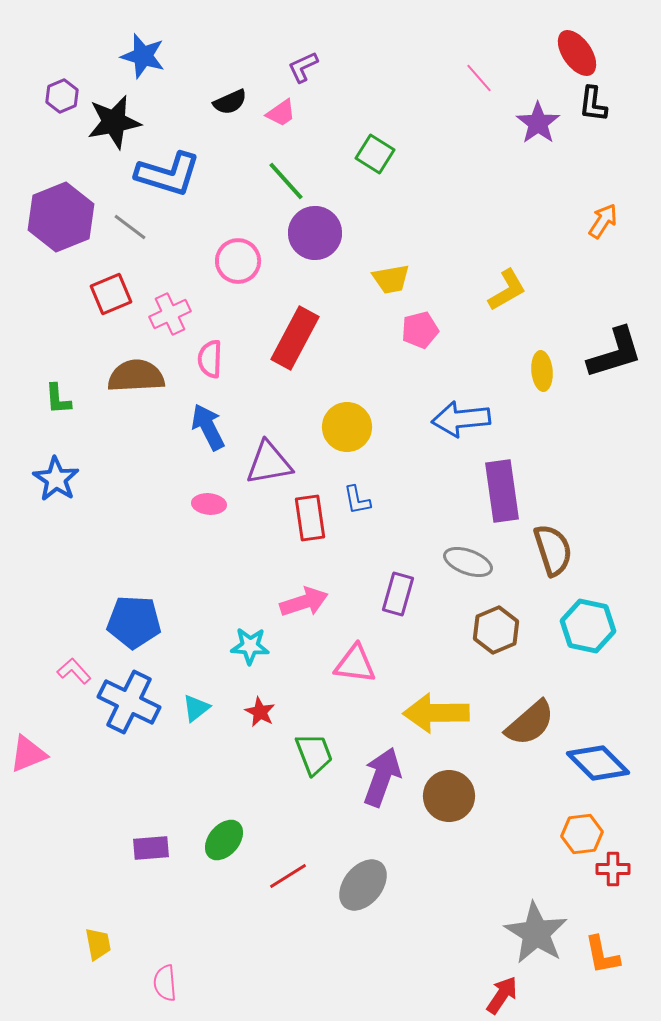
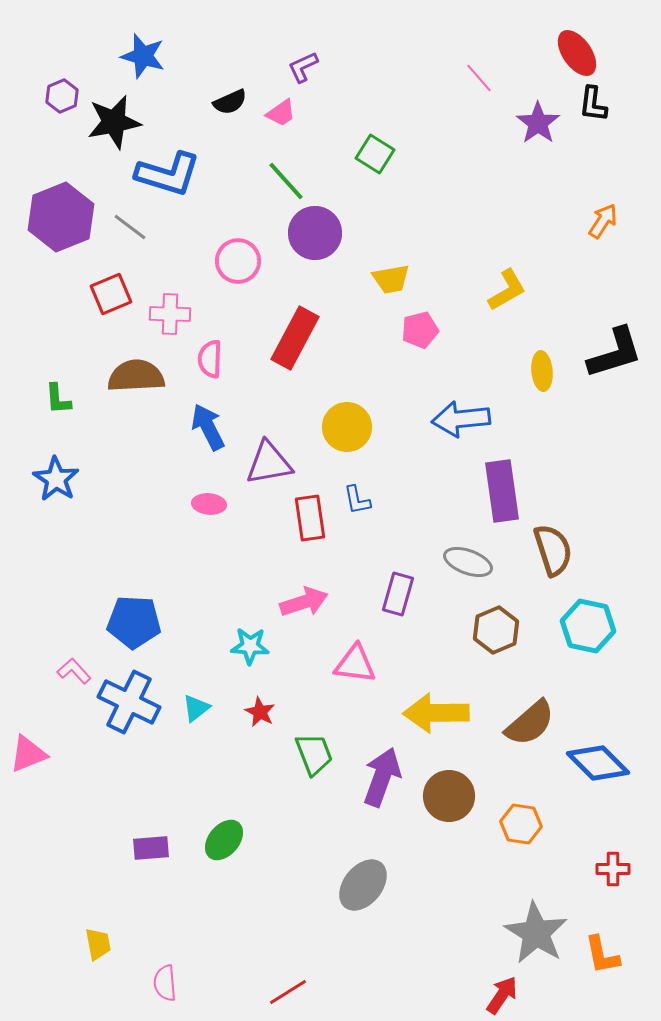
pink cross at (170, 314): rotated 27 degrees clockwise
orange hexagon at (582, 834): moved 61 px left, 10 px up; rotated 15 degrees clockwise
red line at (288, 876): moved 116 px down
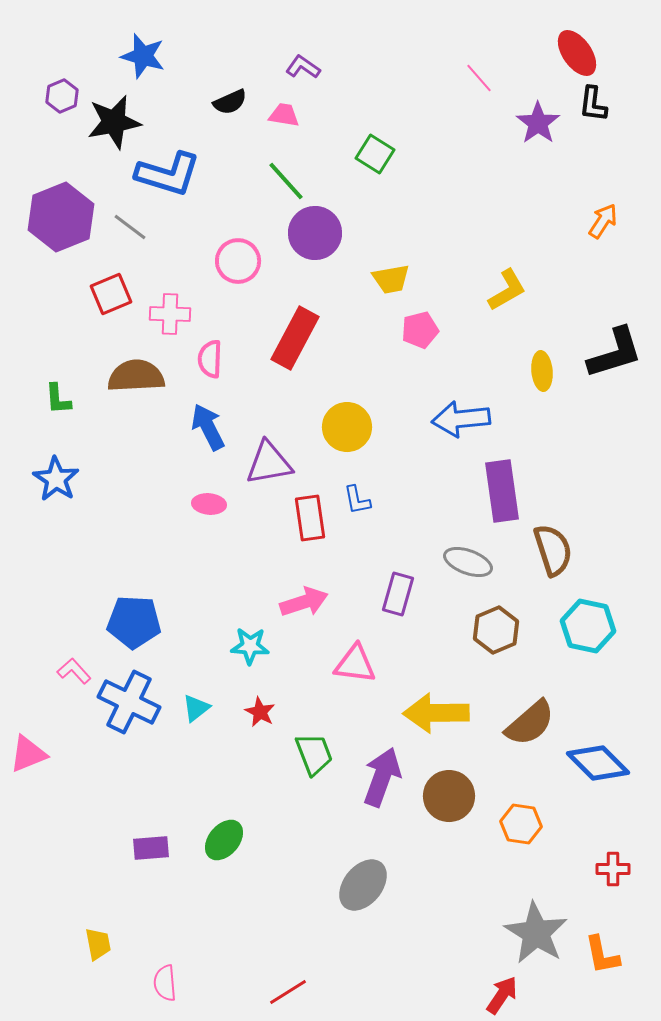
purple L-shape at (303, 67): rotated 60 degrees clockwise
pink trapezoid at (281, 113): moved 3 px right, 2 px down; rotated 136 degrees counterclockwise
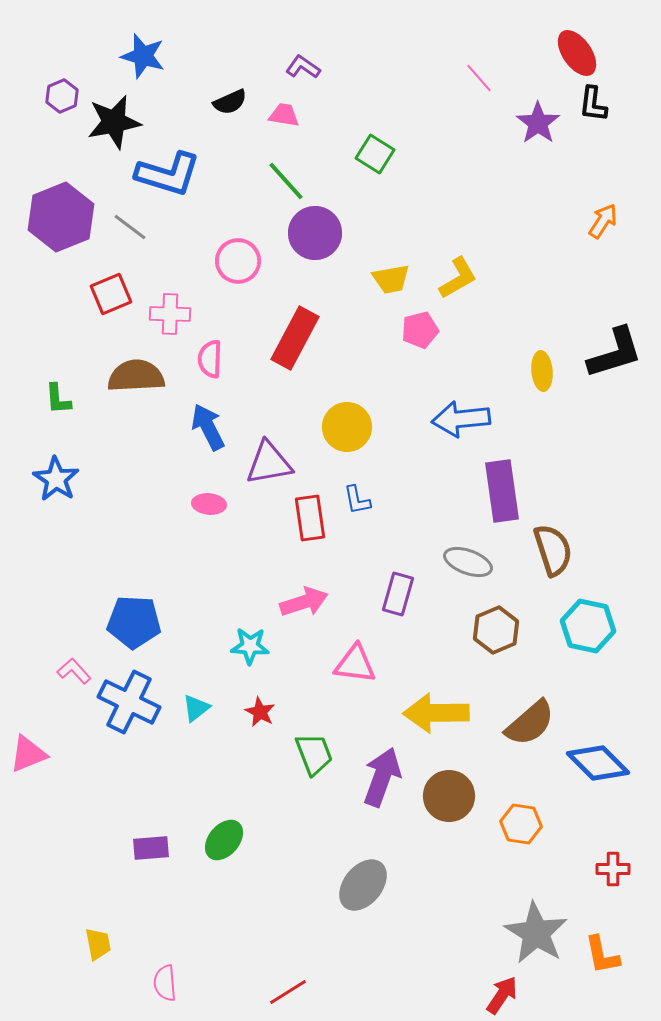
yellow L-shape at (507, 290): moved 49 px left, 12 px up
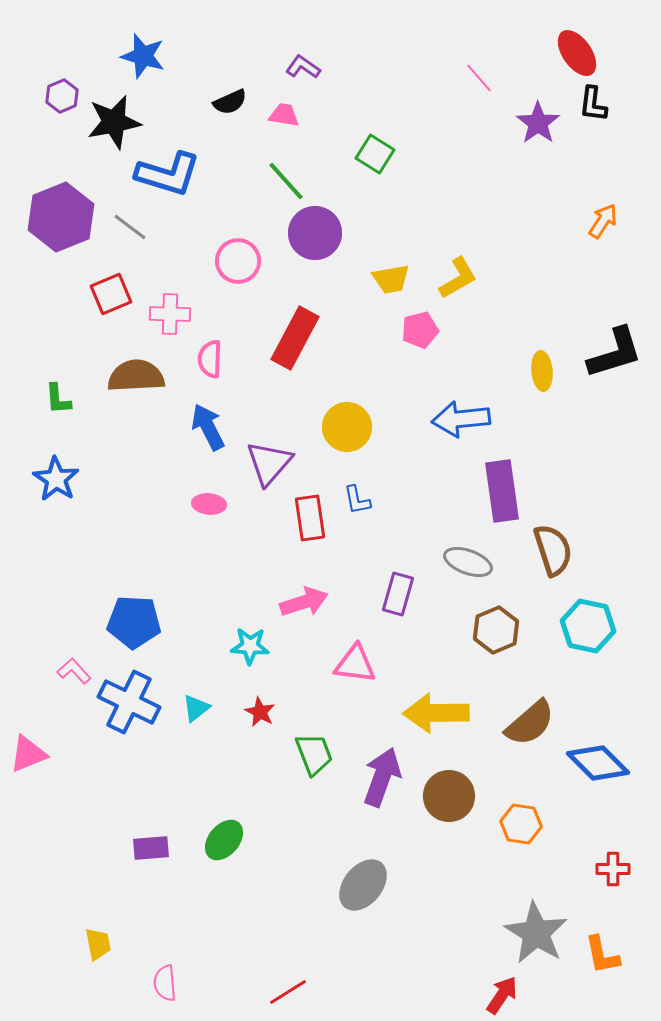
purple triangle at (269, 463): rotated 39 degrees counterclockwise
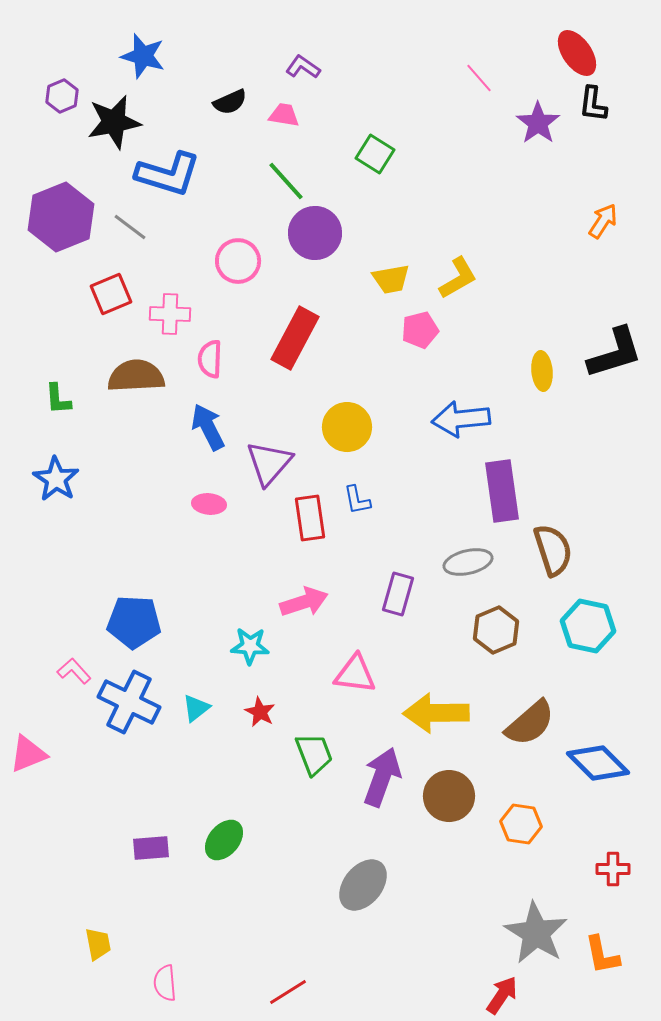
gray ellipse at (468, 562): rotated 33 degrees counterclockwise
pink triangle at (355, 664): moved 10 px down
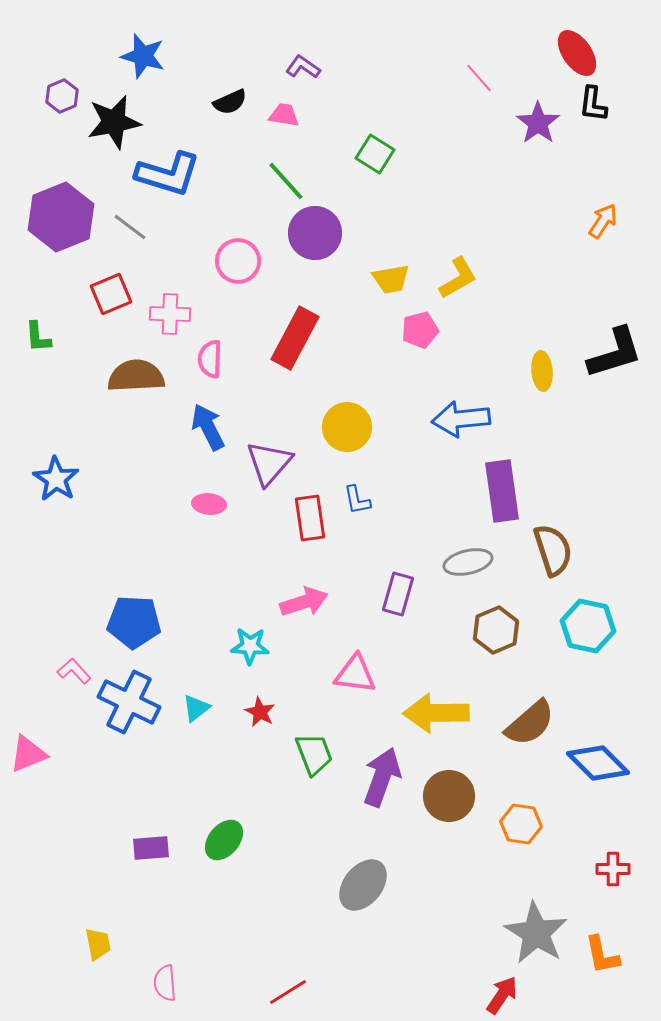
green L-shape at (58, 399): moved 20 px left, 62 px up
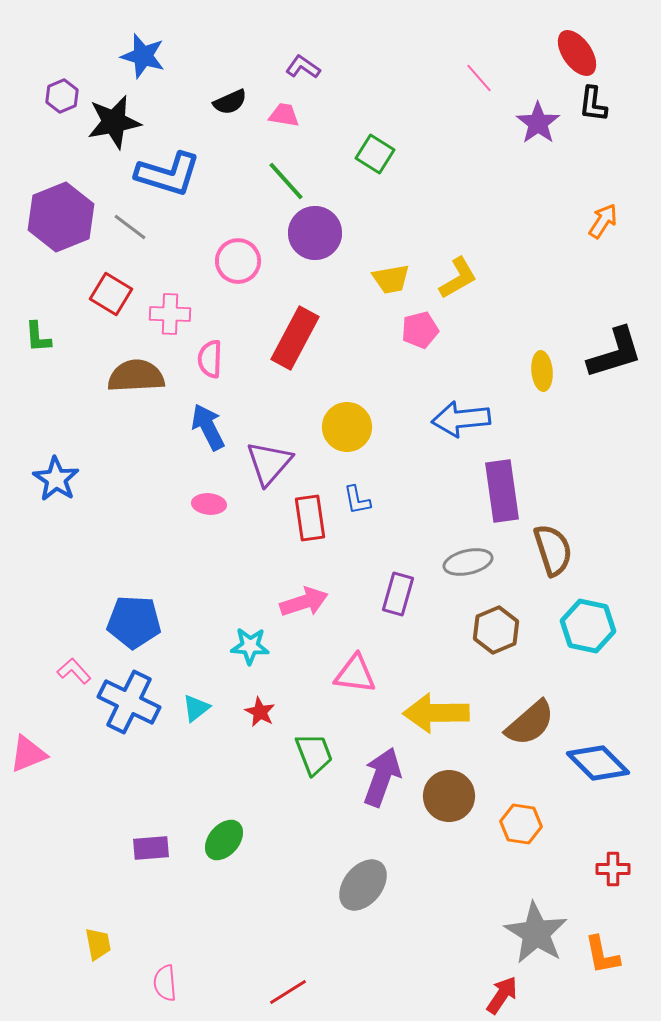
red square at (111, 294): rotated 36 degrees counterclockwise
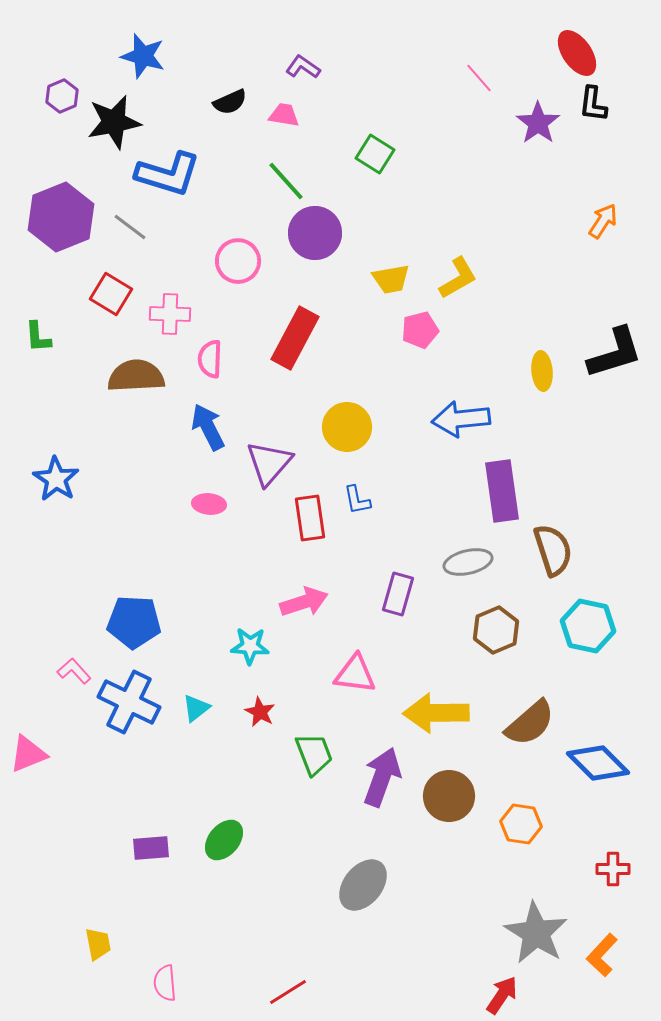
orange L-shape at (602, 955): rotated 54 degrees clockwise
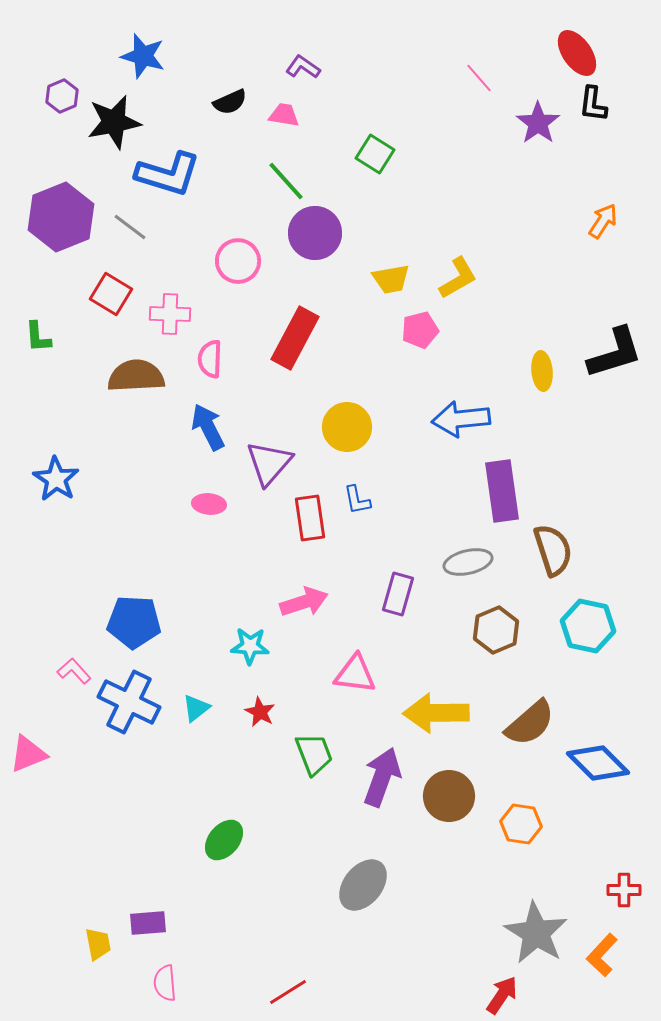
purple rectangle at (151, 848): moved 3 px left, 75 px down
red cross at (613, 869): moved 11 px right, 21 px down
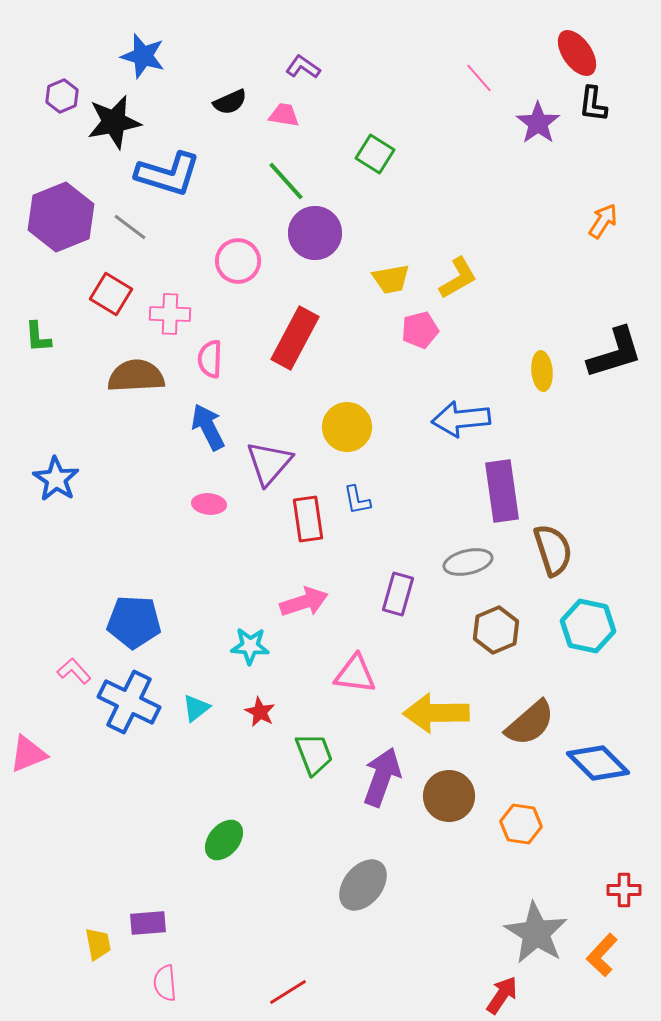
red rectangle at (310, 518): moved 2 px left, 1 px down
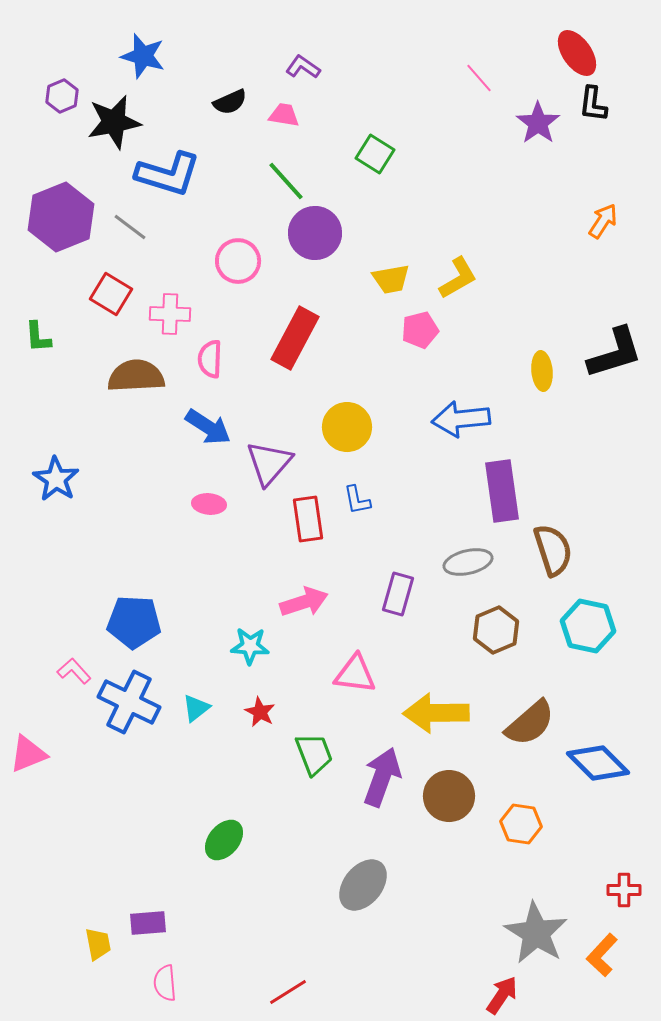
blue arrow at (208, 427): rotated 150 degrees clockwise
